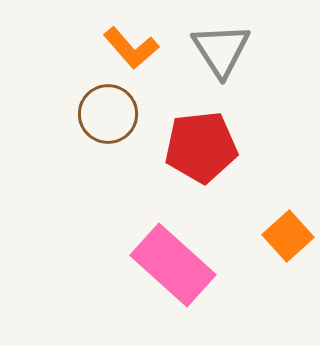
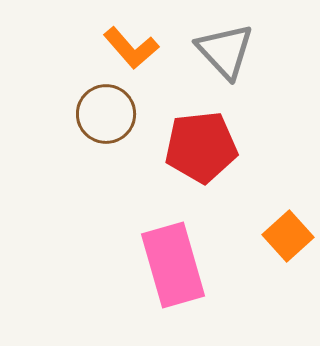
gray triangle: moved 4 px right, 1 px down; rotated 10 degrees counterclockwise
brown circle: moved 2 px left
pink rectangle: rotated 32 degrees clockwise
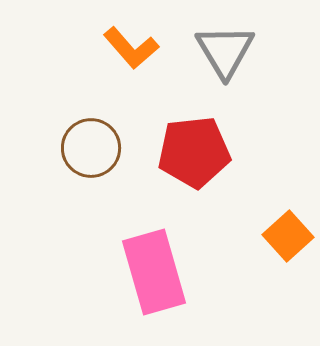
gray triangle: rotated 12 degrees clockwise
brown circle: moved 15 px left, 34 px down
red pentagon: moved 7 px left, 5 px down
pink rectangle: moved 19 px left, 7 px down
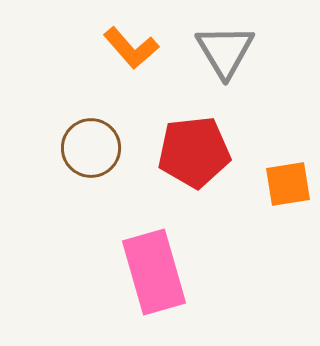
orange square: moved 52 px up; rotated 33 degrees clockwise
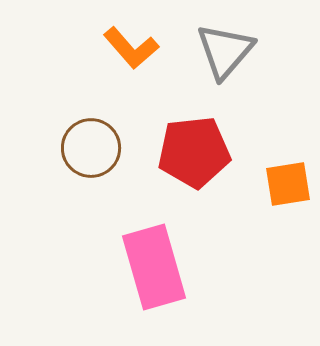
gray triangle: rotated 12 degrees clockwise
pink rectangle: moved 5 px up
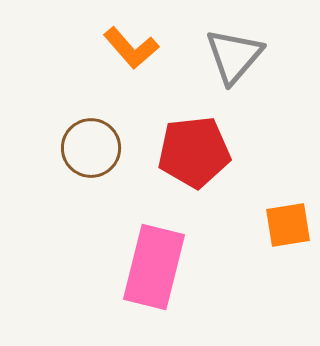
gray triangle: moved 9 px right, 5 px down
orange square: moved 41 px down
pink rectangle: rotated 30 degrees clockwise
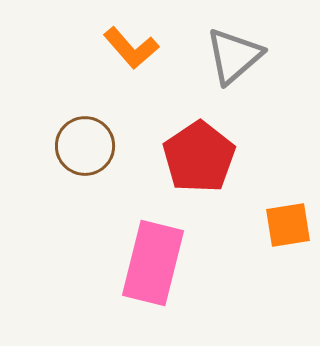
gray triangle: rotated 8 degrees clockwise
brown circle: moved 6 px left, 2 px up
red pentagon: moved 5 px right, 5 px down; rotated 28 degrees counterclockwise
pink rectangle: moved 1 px left, 4 px up
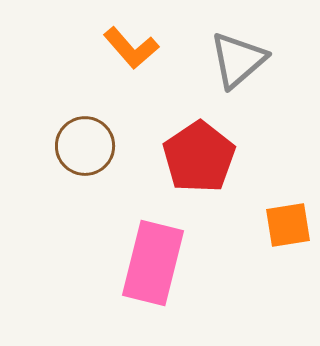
gray triangle: moved 4 px right, 4 px down
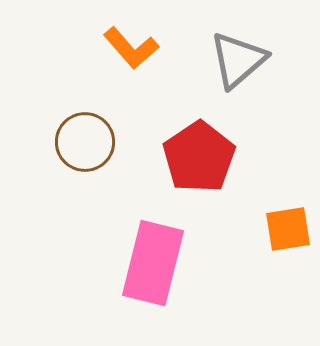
brown circle: moved 4 px up
orange square: moved 4 px down
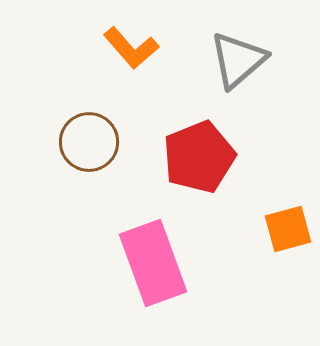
brown circle: moved 4 px right
red pentagon: rotated 12 degrees clockwise
orange square: rotated 6 degrees counterclockwise
pink rectangle: rotated 34 degrees counterclockwise
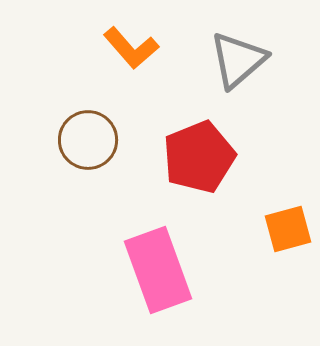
brown circle: moved 1 px left, 2 px up
pink rectangle: moved 5 px right, 7 px down
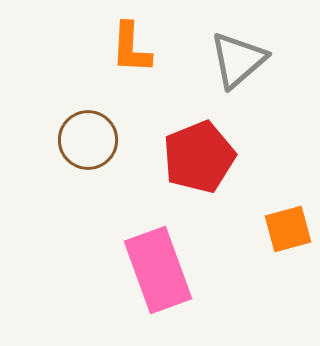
orange L-shape: rotated 44 degrees clockwise
